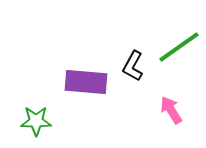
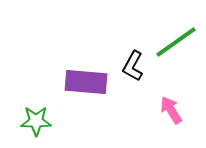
green line: moved 3 px left, 5 px up
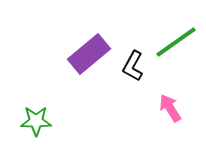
purple rectangle: moved 3 px right, 28 px up; rotated 45 degrees counterclockwise
pink arrow: moved 1 px left, 2 px up
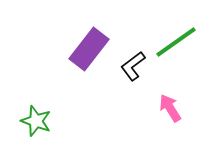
purple rectangle: moved 5 px up; rotated 12 degrees counterclockwise
black L-shape: rotated 24 degrees clockwise
green star: rotated 20 degrees clockwise
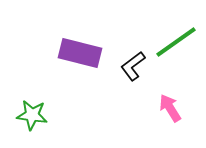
purple rectangle: moved 9 px left, 4 px down; rotated 66 degrees clockwise
green star: moved 4 px left, 6 px up; rotated 12 degrees counterclockwise
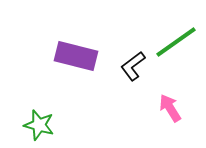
purple rectangle: moved 4 px left, 3 px down
green star: moved 7 px right, 10 px down; rotated 8 degrees clockwise
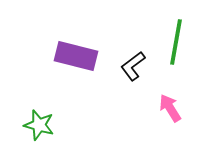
green line: rotated 45 degrees counterclockwise
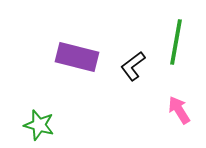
purple rectangle: moved 1 px right, 1 px down
pink arrow: moved 9 px right, 2 px down
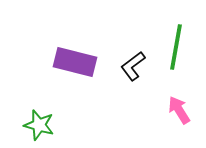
green line: moved 5 px down
purple rectangle: moved 2 px left, 5 px down
